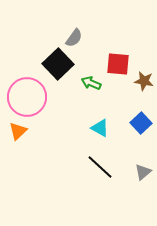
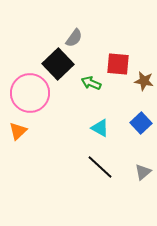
pink circle: moved 3 px right, 4 px up
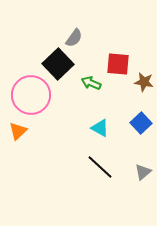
brown star: moved 1 px down
pink circle: moved 1 px right, 2 px down
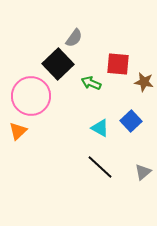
pink circle: moved 1 px down
blue square: moved 10 px left, 2 px up
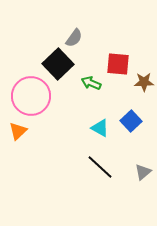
brown star: rotated 12 degrees counterclockwise
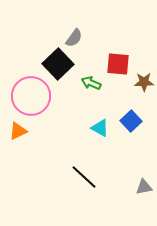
orange triangle: rotated 18 degrees clockwise
black line: moved 16 px left, 10 px down
gray triangle: moved 1 px right, 15 px down; rotated 30 degrees clockwise
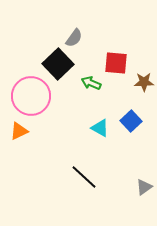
red square: moved 2 px left, 1 px up
orange triangle: moved 1 px right
gray triangle: rotated 24 degrees counterclockwise
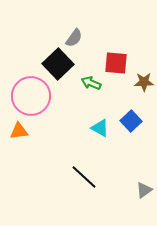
orange triangle: rotated 18 degrees clockwise
gray triangle: moved 3 px down
